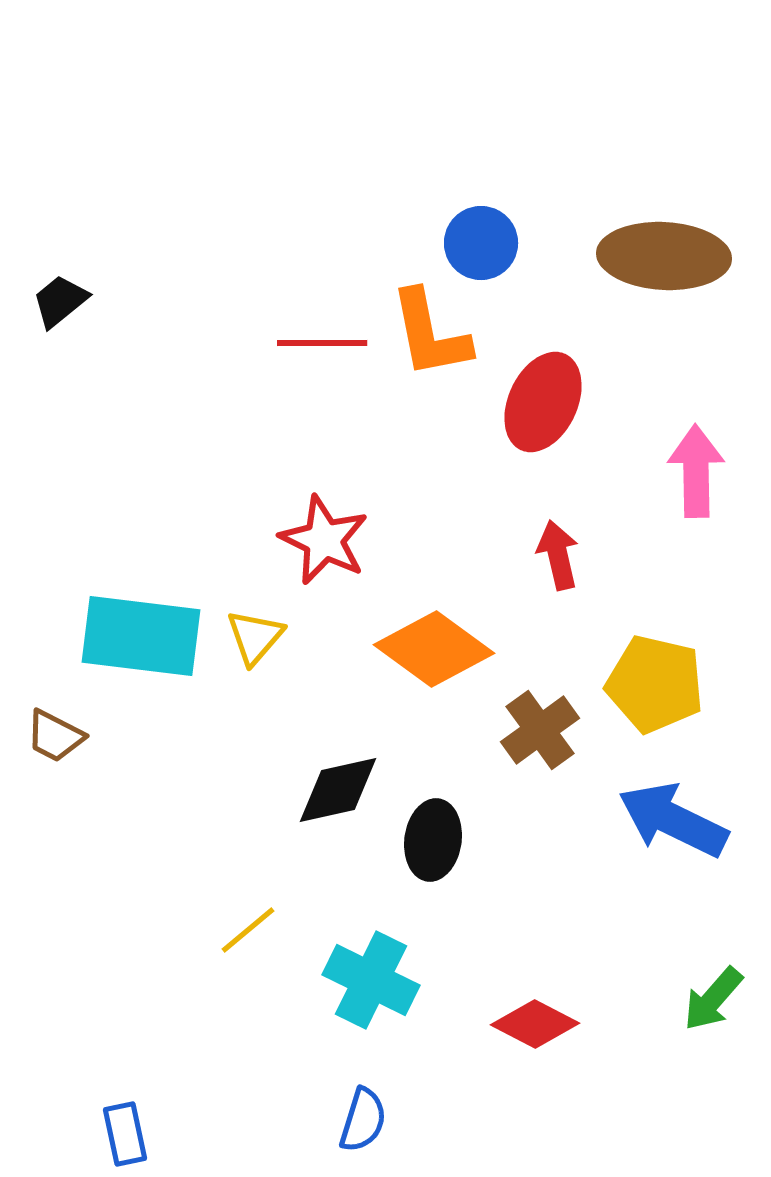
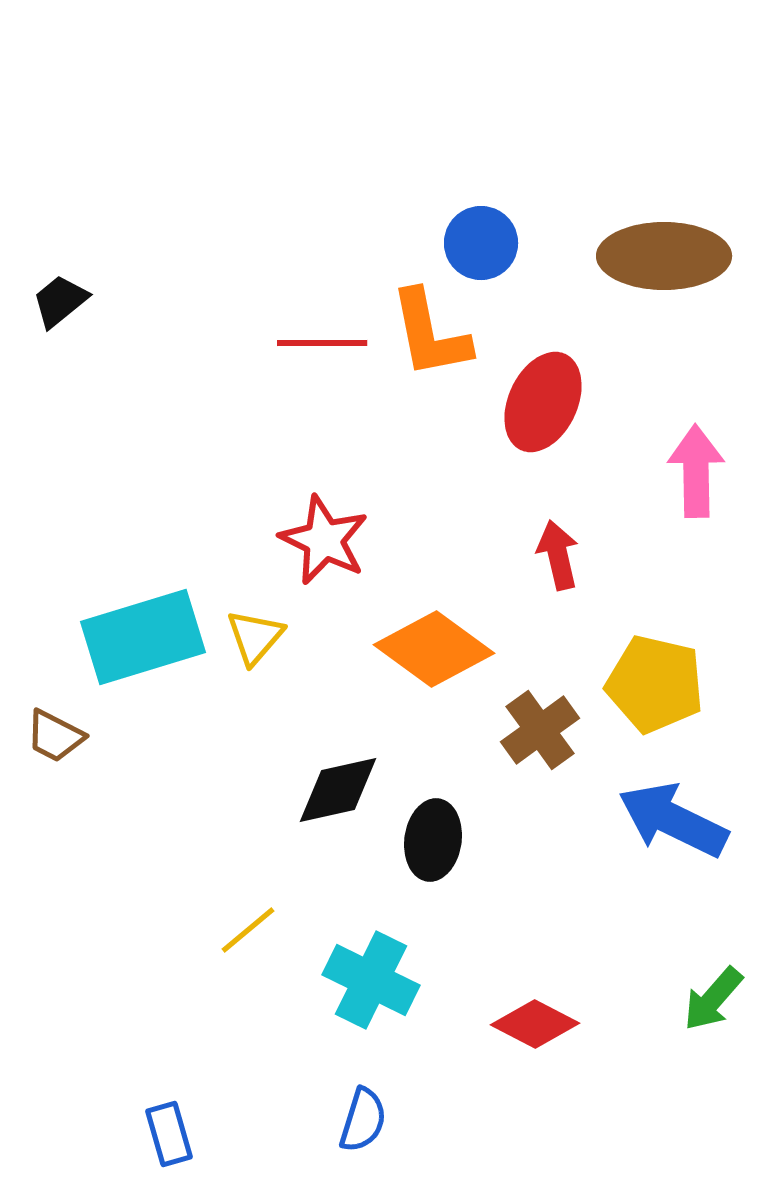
brown ellipse: rotated 3 degrees counterclockwise
cyan rectangle: moved 2 px right, 1 px down; rotated 24 degrees counterclockwise
blue rectangle: moved 44 px right; rotated 4 degrees counterclockwise
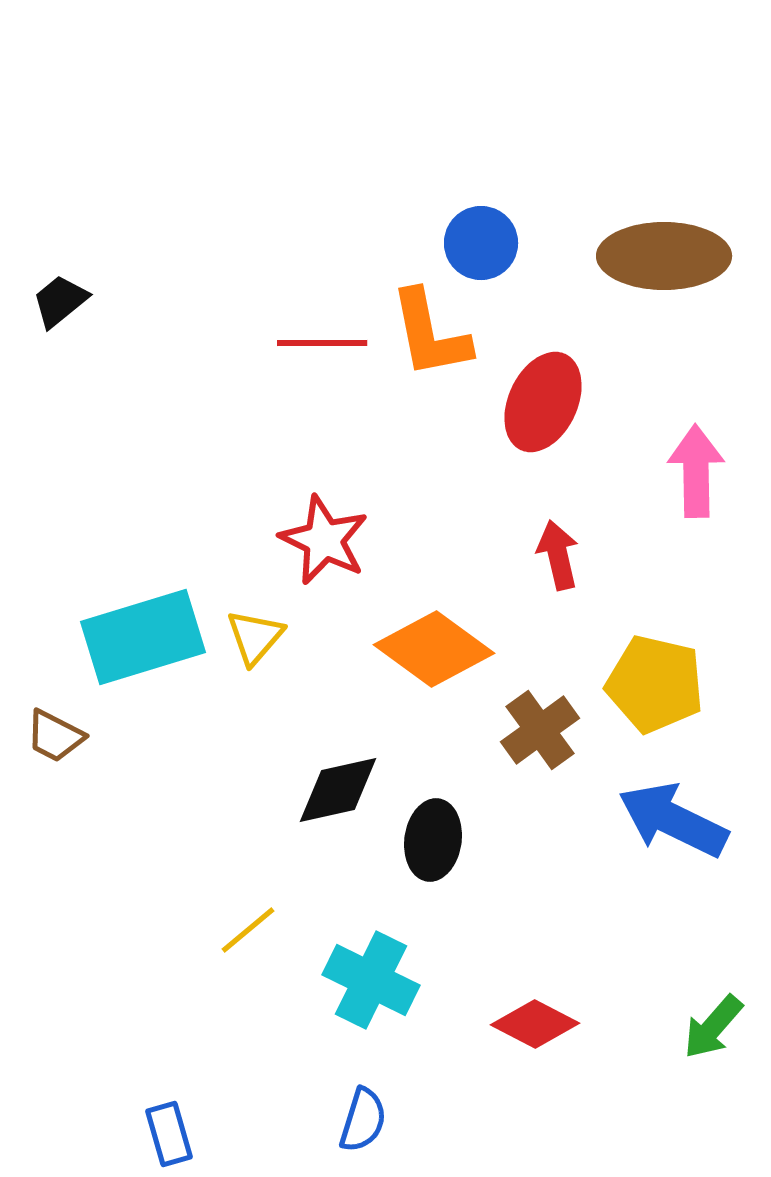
green arrow: moved 28 px down
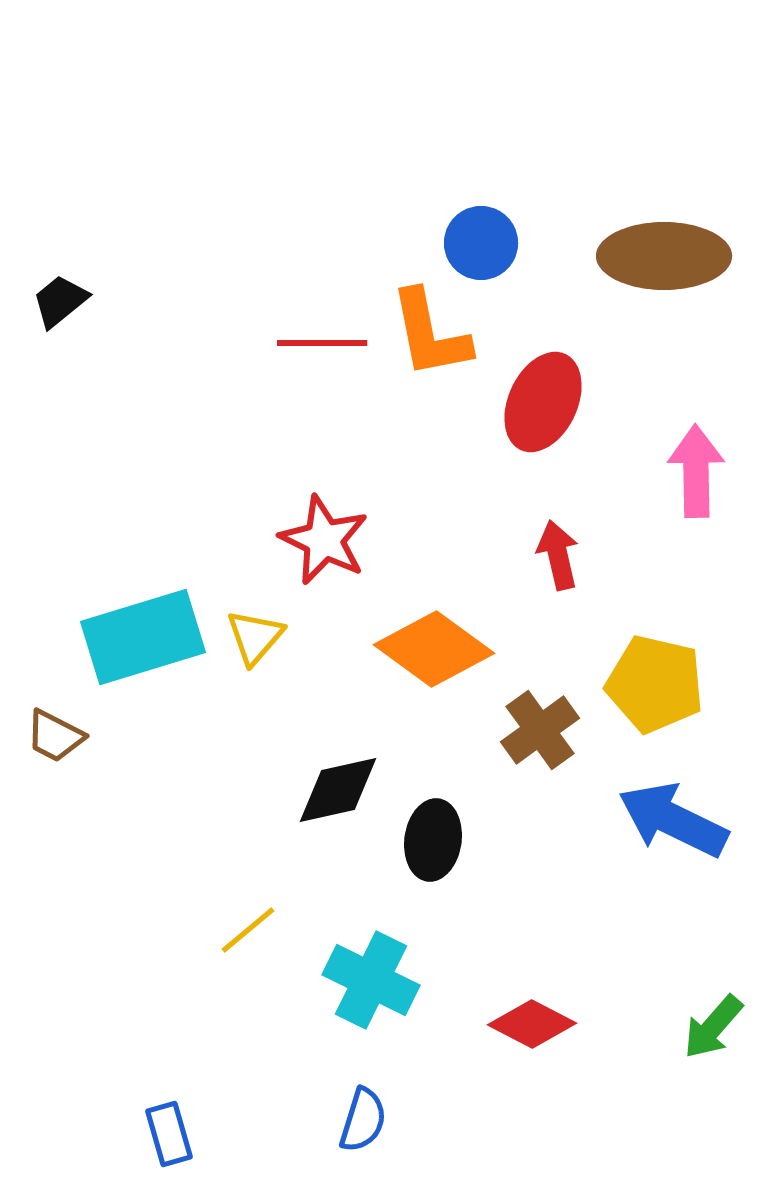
red diamond: moved 3 px left
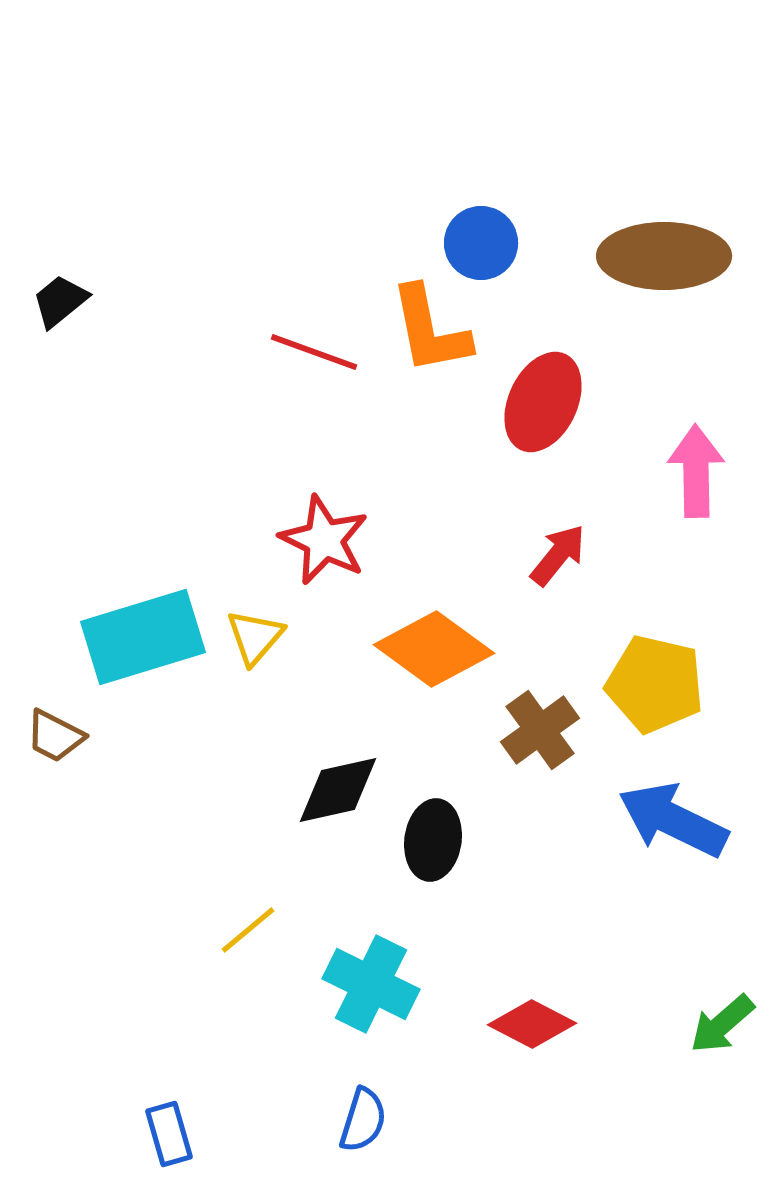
orange L-shape: moved 4 px up
red line: moved 8 px left, 9 px down; rotated 20 degrees clockwise
red arrow: rotated 52 degrees clockwise
cyan cross: moved 4 px down
green arrow: moved 9 px right, 3 px up; rotated 8 degrees clockwise
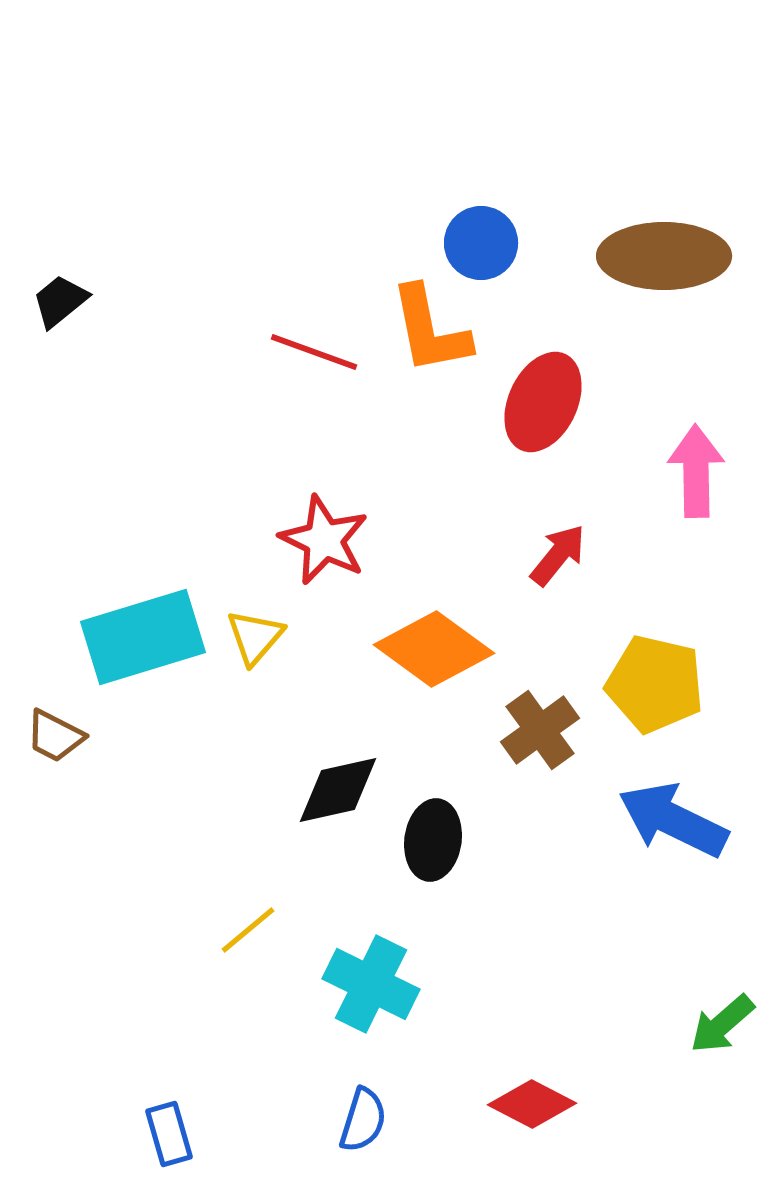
red diamond: moved 80 px down
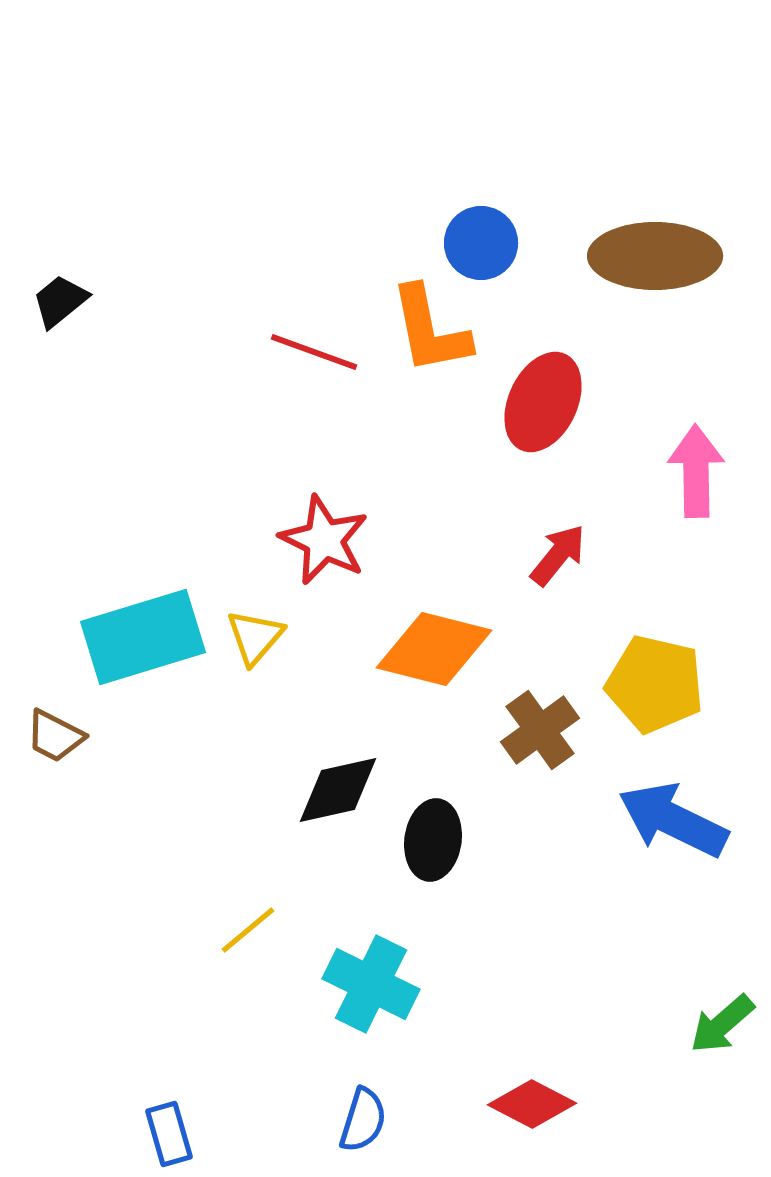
brown ellipse: moved 9 px left
orange diamond: rotated 22 degrees counterclockwise
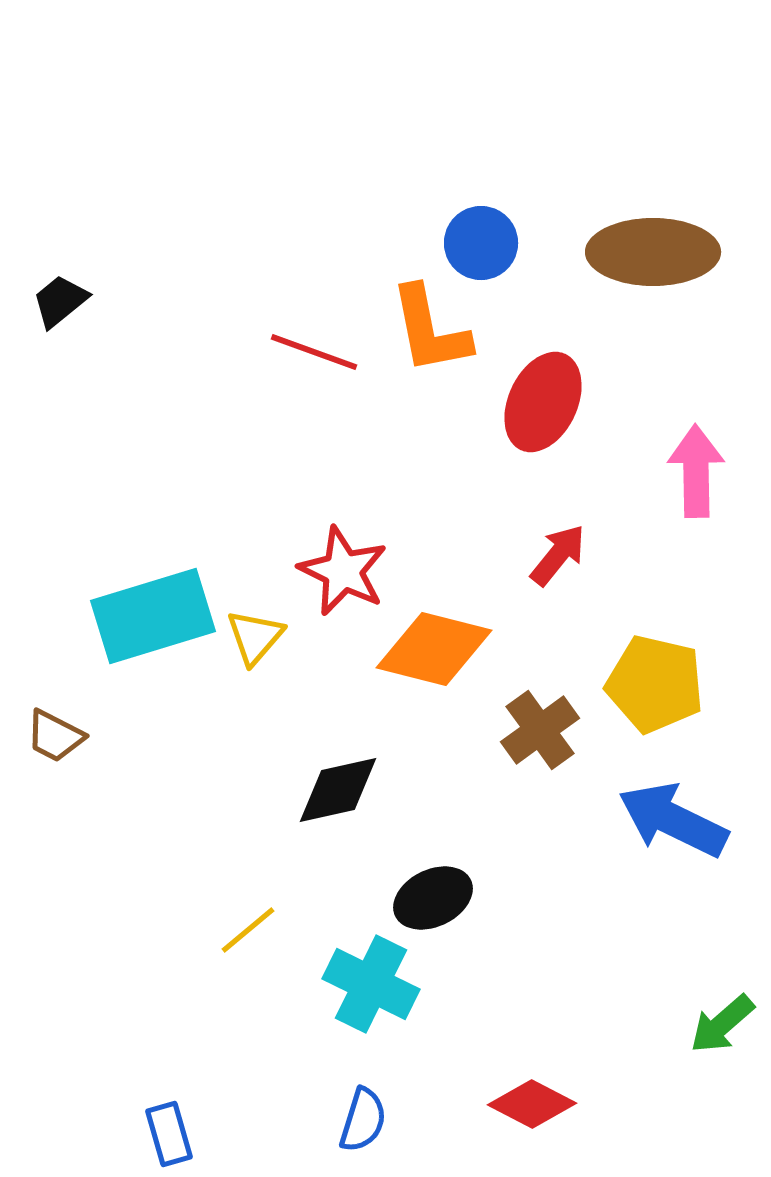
brown ellipse: moved 2 px left, 4 px up
red star: moved 19 px right, 31 px down
cyan rectangle: moved 10 px right, 21 px up
black ellipse: moved 58 px down; rotated 56 degrees clockwise
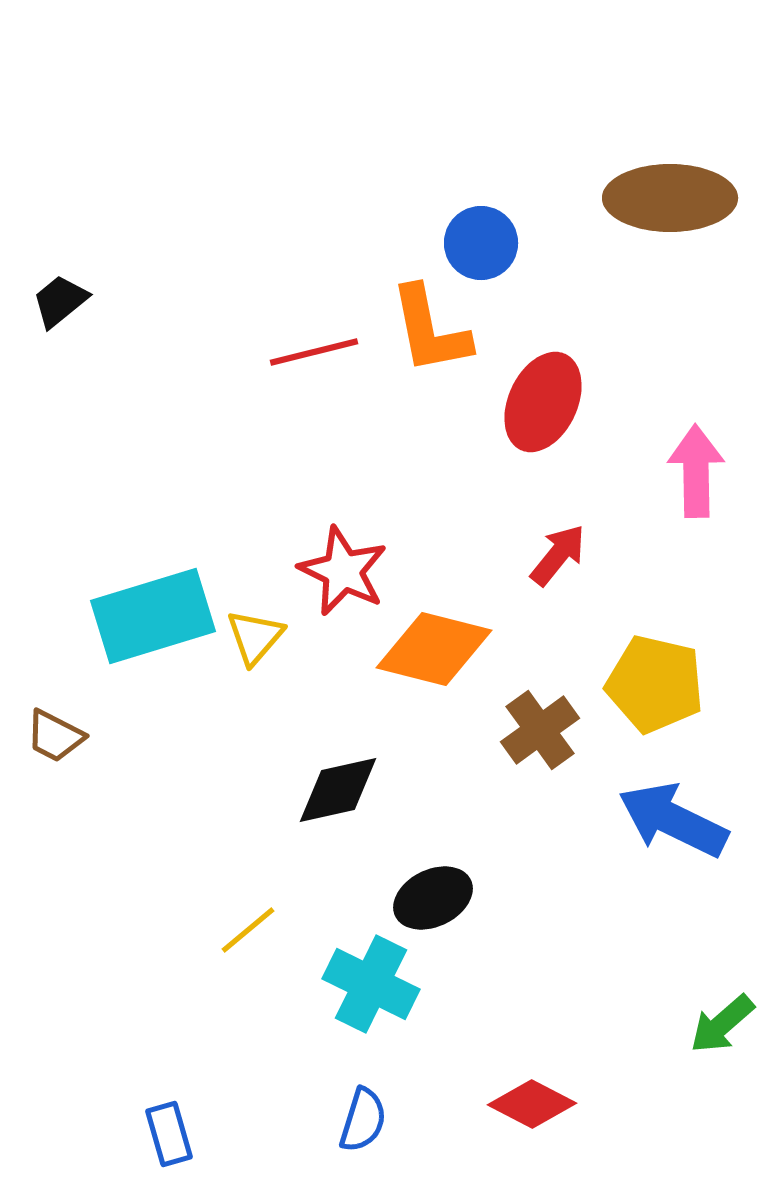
brown ellipse: moved 17 px right, 54 px up
red line: rotated 34 degrees counterclockwise
